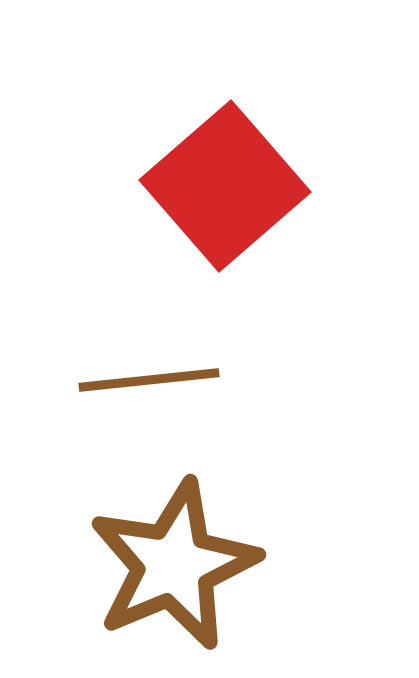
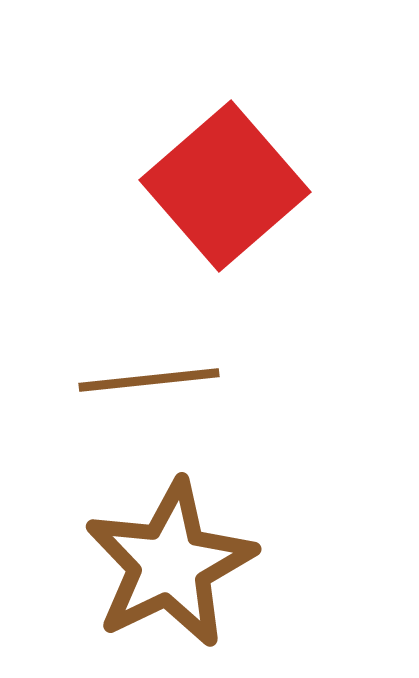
brown star: moved 4 px left, 1 px up; rotated 3 degrees counterclockwise
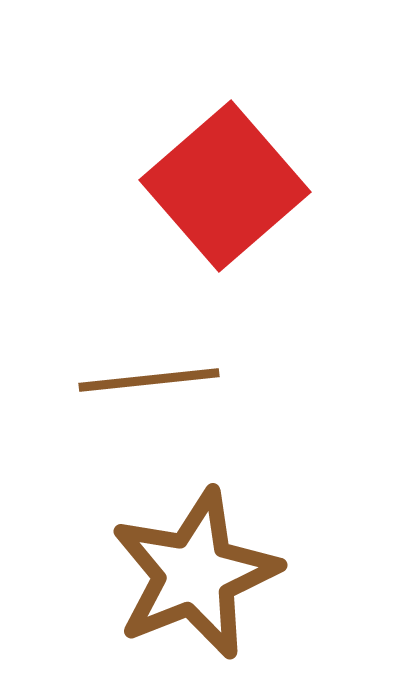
brown star: moved 25 px right, 10 px down; rotated 4 degrees clockwise
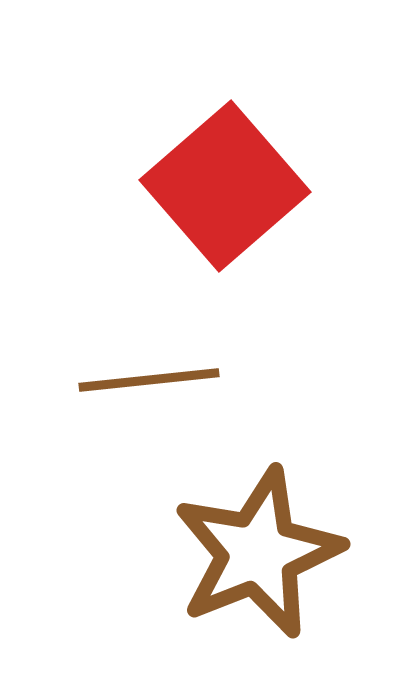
brown star: moved 63 px right, 21 px up
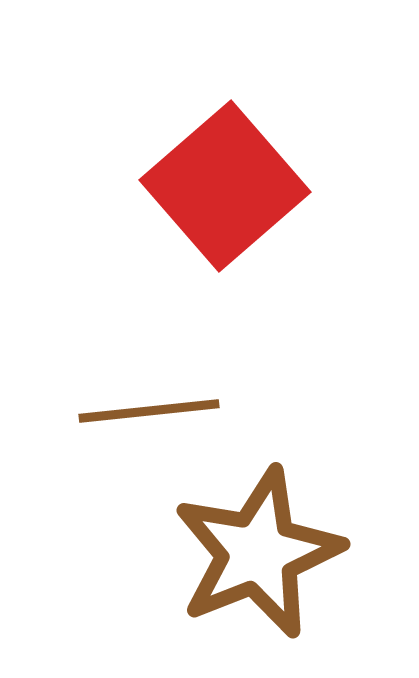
brown line: moved 31 px down
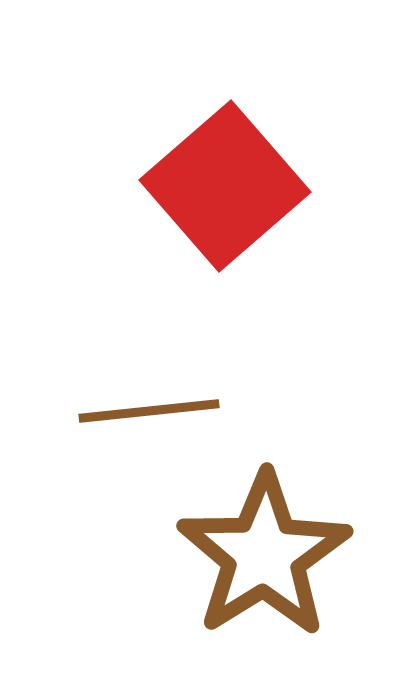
brown star: moved 6 px right, 2 px down; rotated 10 degrees counterclockwise
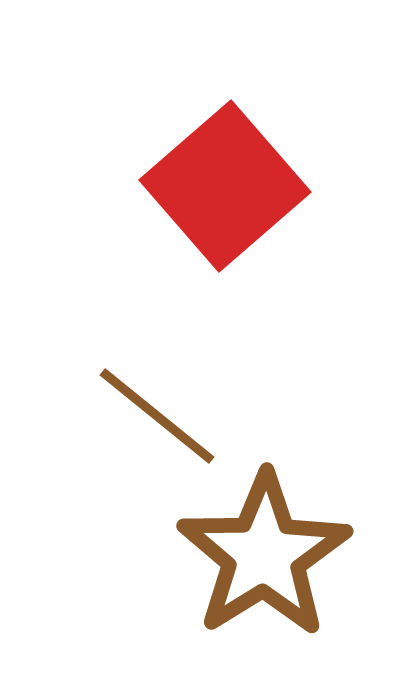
brown line: moved 8 px right, 5 px down; rotated 45 degrees clockwise
